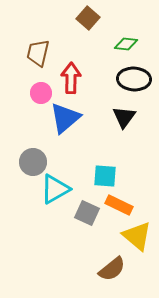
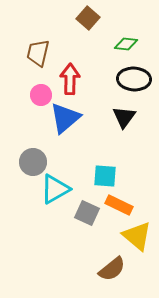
red arrow: moved 1 px left, 1 px down
pink circle: moved 2 px down
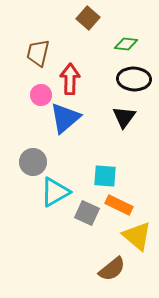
cyan triangle: moved 3 px down
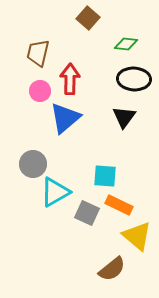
pink circle: moved 1 px left, 4 px up
gray circle: moved 2 px down
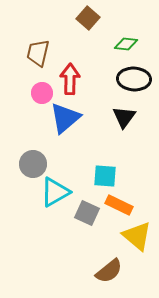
pink circle: moved 2 px right, 2 px down
brown semicircle: moved 3 px left, 2 px down
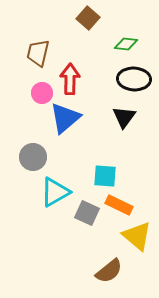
gray circle: moved 7 px up
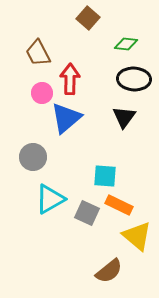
brown trapezoid: rotated 40 degrees counterclockwise
blue triangle: moved 1 px right
cyan triangle: moved 5 px left, 7 px down
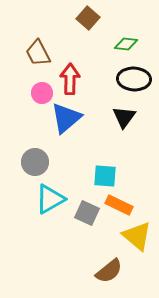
gray circle: moved 2 px right, 5 px down
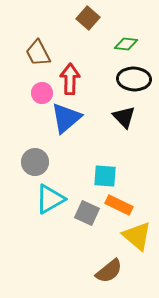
black triangle: rotated 20 degrees counterclockwise
